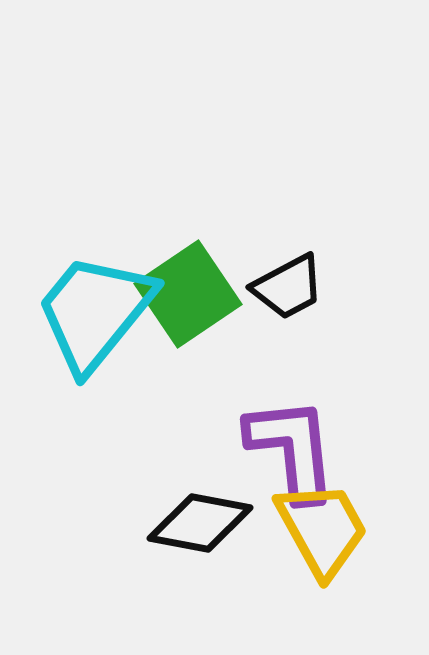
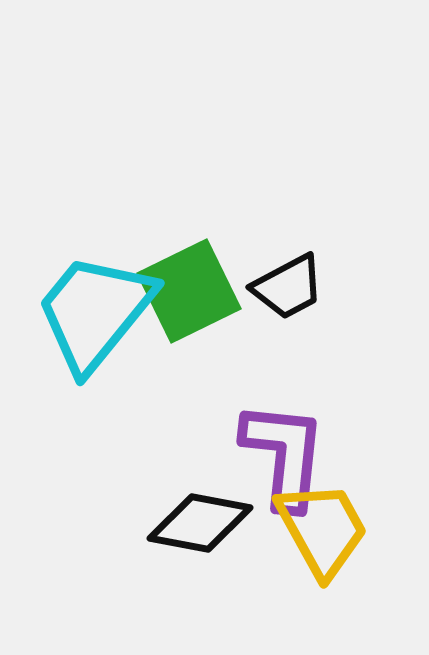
green square: moved 1 px right, 3 px up; rotated 8 degrees clockwise
purple L-shape: moved 8 px left, 6 px down; rotated 12 degrees clockwise
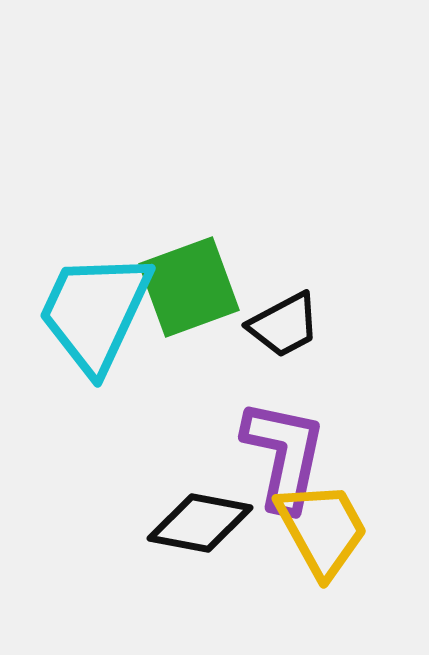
black trapezoid: moved 4 px left, 38 px down
green square: moved 4 px up; rotated 6 degrees clockwise
cyan trapezoid: rotated 14 degrees counterclockwise
purple L-shape: rotated 6 degrees clockwise
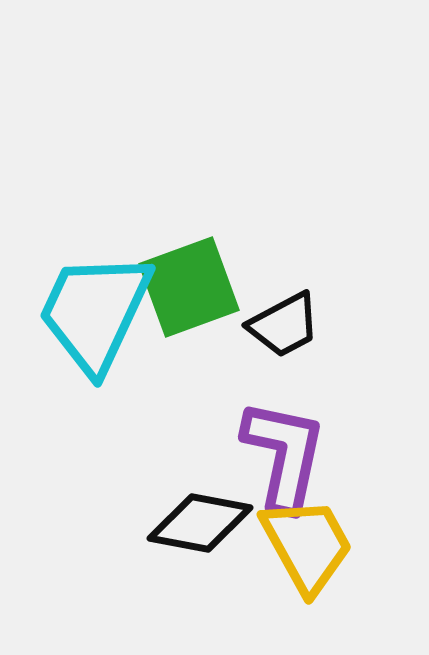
yellow trapezoid: moved 15 px left, 16 px down
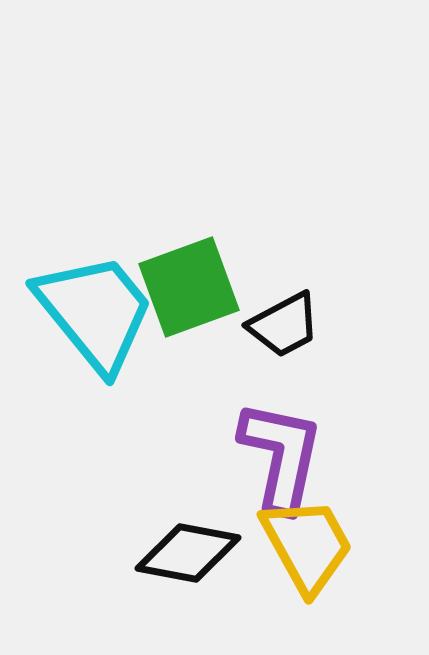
cyan trapezoid: rotated 116 degrees clockwise
purple L-shape: moved 3 px left, 1 px down
black diamond: moved 12 px left, 30 px down
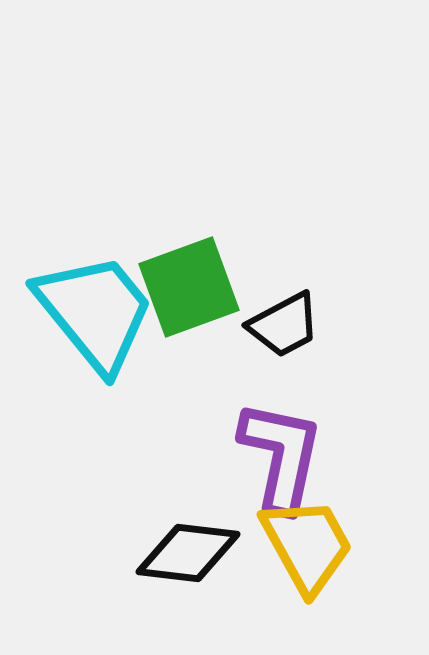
black diamond: rotated 4 degrees counterclockwise
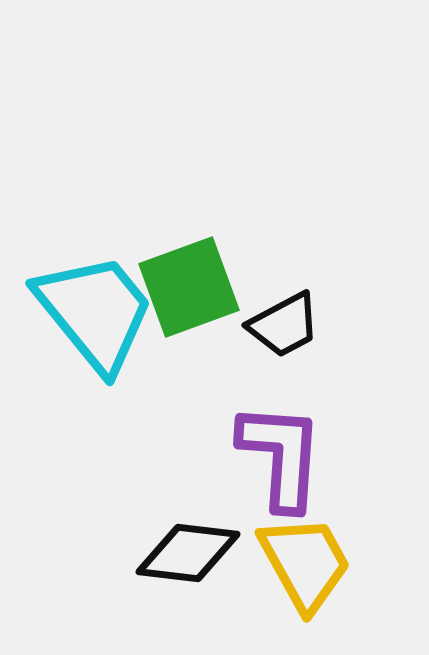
purple L-shape: rotated 8 degrees counterclockwise
yellow trapezoid: moved 2 px left, 18 px down
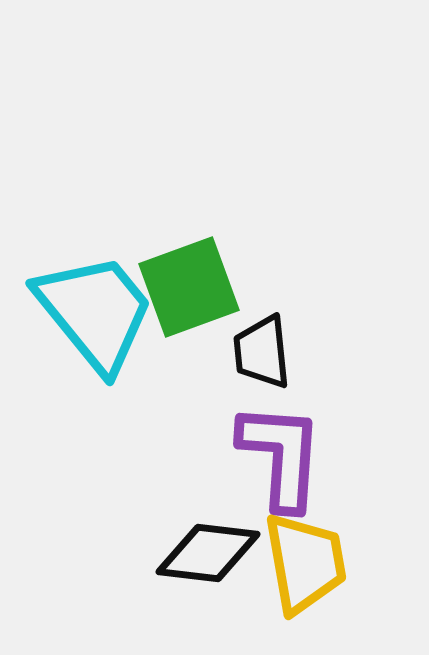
black trapezoid: moved 22 px left, 27 px down; rotated 112 degrees clockwise
black diamond: moved 20 px right
yellow trapezoid: rotated 19 degrees clockwise
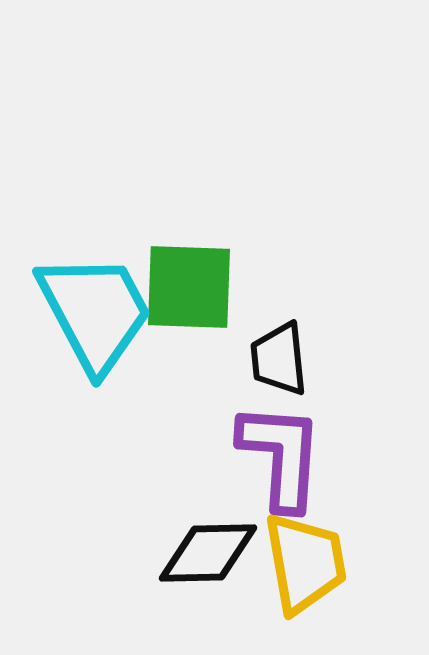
green square: rotated 22 degrees clockwise
cyan trapezoid: rotated 11 degrees clockwise
black trapezoid: moved 17 px right, 7 px down
black diamond: rotated 8 degrees counterclockwise
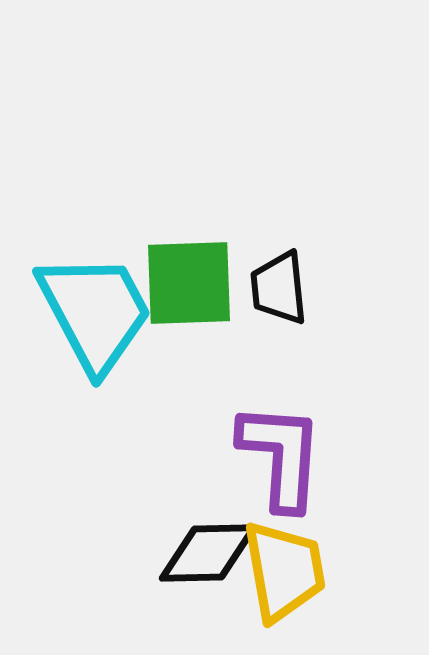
green square: moved 4 px up; rotated 4 degrees counterclockwise
black trapezoid: moved 71 px up
yellow trapezoid: moved 21 px left, 8 px down
